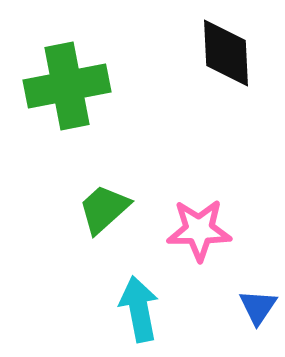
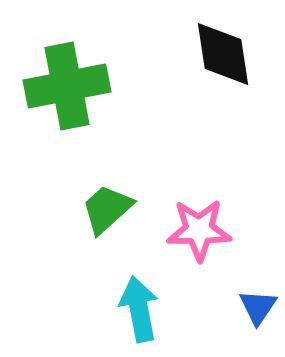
black diamond: moved 3 px left, 1 px down; rotated 6 degrees counterclockwise
green trapezoid: moved 3 px right
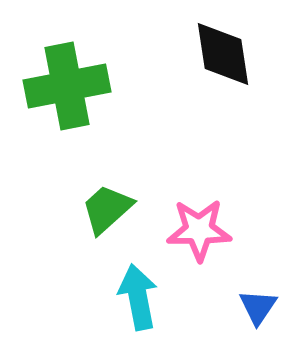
cyan arrow: moved 1 px left, 12 px up
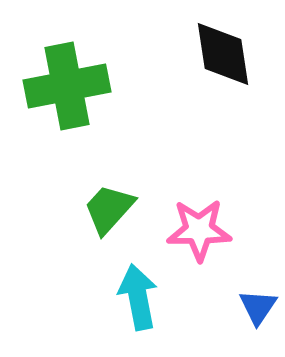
green trapezoid: moved 2 px right; rotated 6 degrees counterclockwise
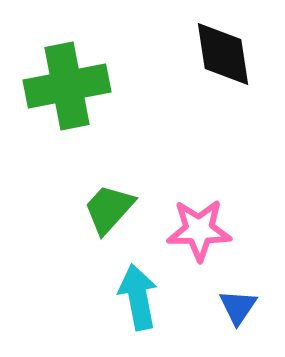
blue triangle: moved 20 px left
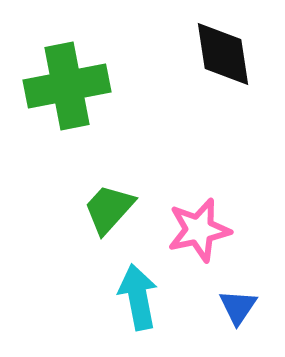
pink star: rotated 12 degrees counterclockwise
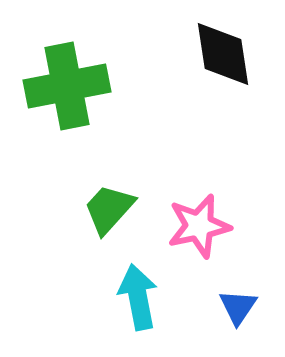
pink star: moved 4 px up
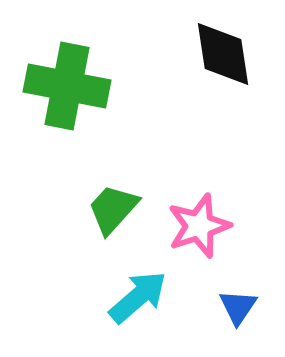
green cross: rotated 22 degrees clockwise
green trapezoid: moved 4 px right
pink star: rotated 6 degrees counterclockwise
cyan arrow: rotated 60 degrees clockwise
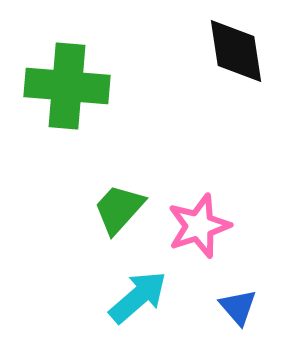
black diamond: moved 13 px right, 3 px up
green cross: rotated 6 degrees counterclockwise
green trapezoid: moved 6 px right
blue triangle: rotated 15 degrees counterclockwise
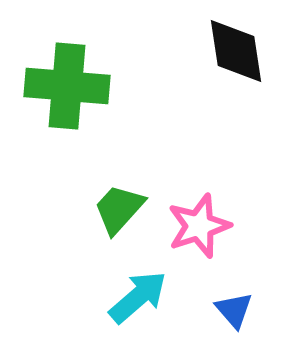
blue triangle: moved 4 px left, 3 px down
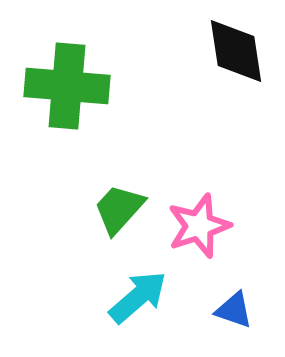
blue triangle: rotated 30 degrees counterclockwise
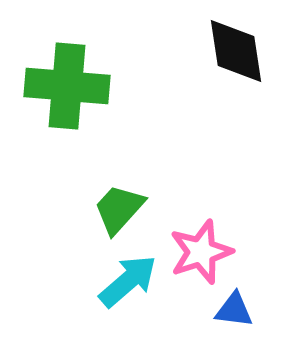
pink star: moved 2 px right, 26 px down
cyan arrow: moved 10 px left, 16 px up
blue triangle: rotated 12 degrees counterclockwise
